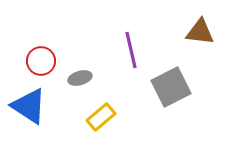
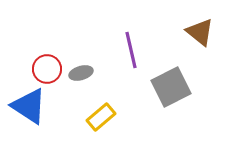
brown triangle: rotated 32 degrees clockwise
red circle: moved 6 px right, 8 px down
gray ellipse: moved 1 px right, 5 px up
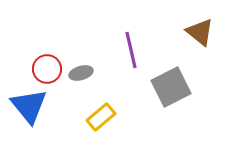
blue triangle: rotated 18 degrees clockwise
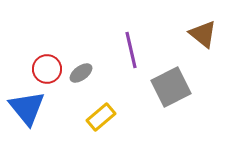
brown triangle: moved 3 px right, 2 px down
gray ellipse: rotated 20 degrees counterclockwise
blue triangle: moved 2 px left, 2 px down
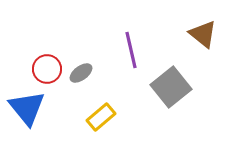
gray square: rotated 12 degrees counterclockwise
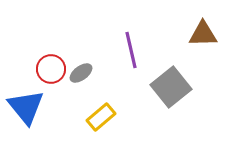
brown triangle: rotated 40 degrees counterclockwise
red circle: moved 4 px right
blue triangle: moved 1 px left, 1 px up
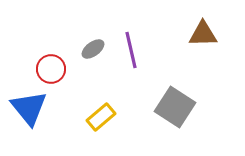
gray ellipse: moved 12 px right, 24 px up
gray square: moved 4 px right, 20 px down; rotated 18 degrees counterclockwise
blue triangle: moved 3 px right, 1 px down
